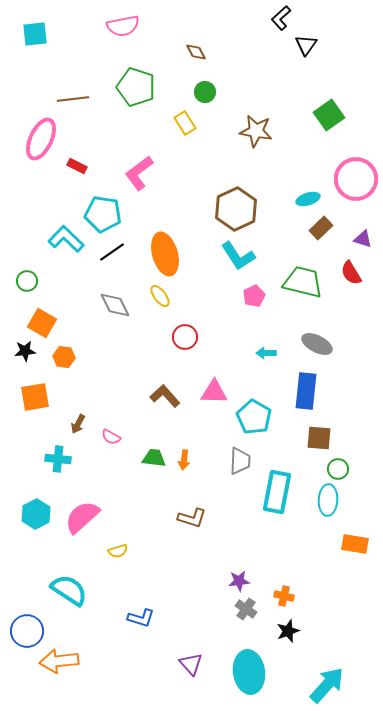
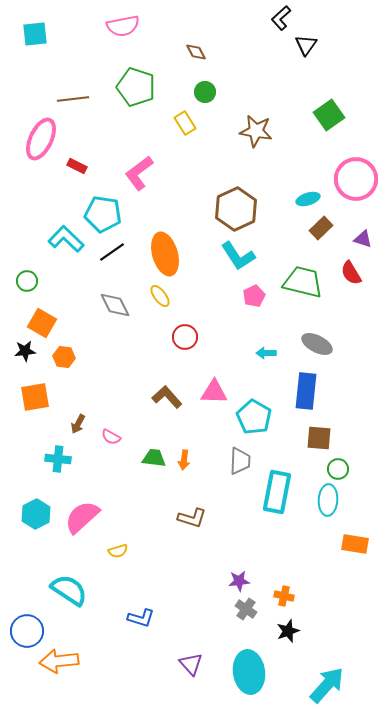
brown L-shape at (165, 396): moved 2 px right, 1 px down
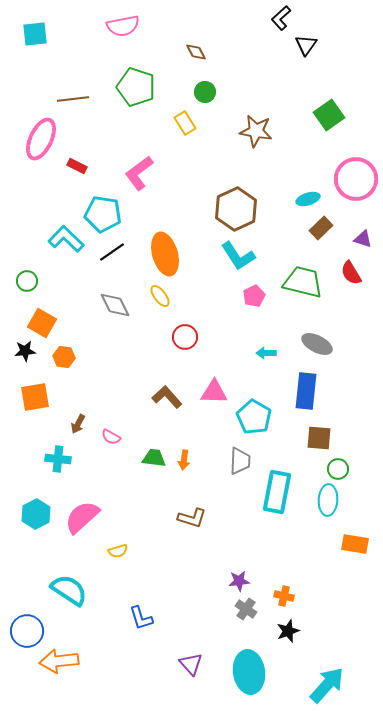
blue L-shape at (141, 618): rotated 56 degrees clockwise
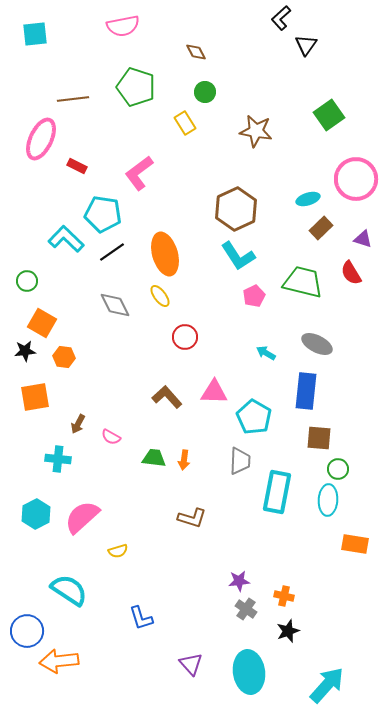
cyan arrow at (266, 353): rotated 30 degrees clockwise
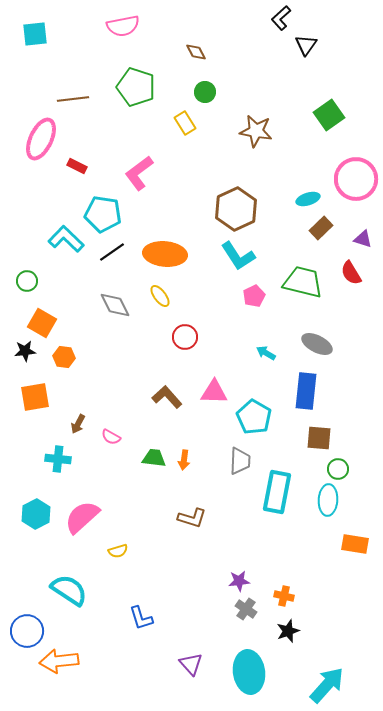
orange ellipse at (165, 254): rotated 69 degrees counterclockwise
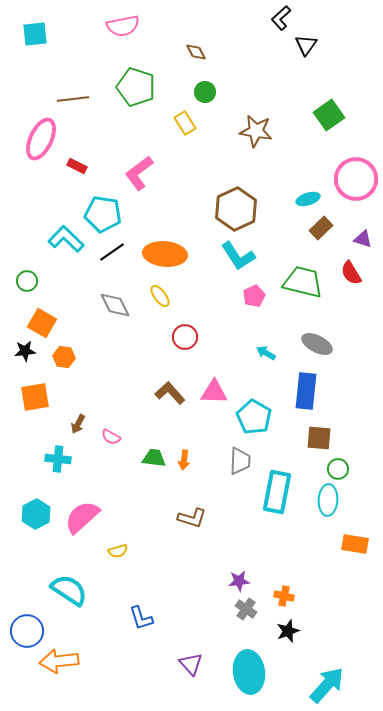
brown L-shape at (167, 397): moved 3 px right, 4 px up
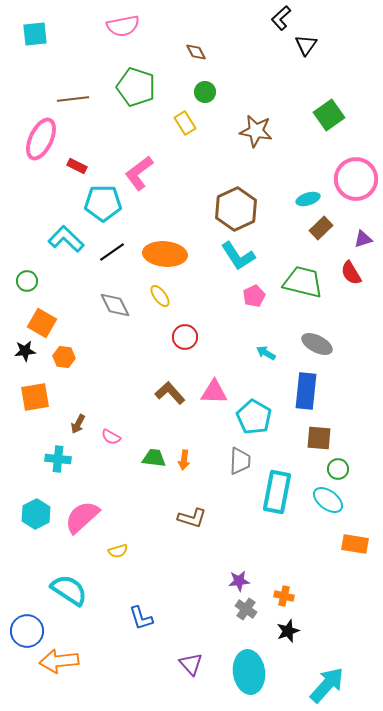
cyan pentagon at (103, 214): moved 11 px up; rotated 9 degrees counterclockwise
purple triangle at (363, 239): rotated 36 degrees counterclockwise
cyan ellipse at (328, 500): rotated 56 degrees counterclockwise
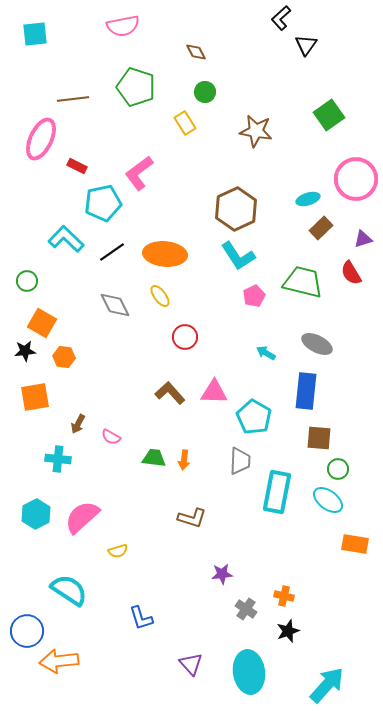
cyan pentagon at (103, 203): rotated 12 degrees counterclockwise
purple star at (239, 581): moved 17 px left, 7 px up
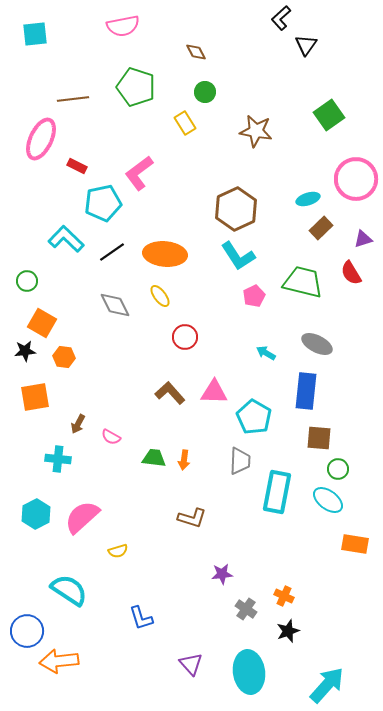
orange cross at (284, 596): rotated 12 degrees clockwise
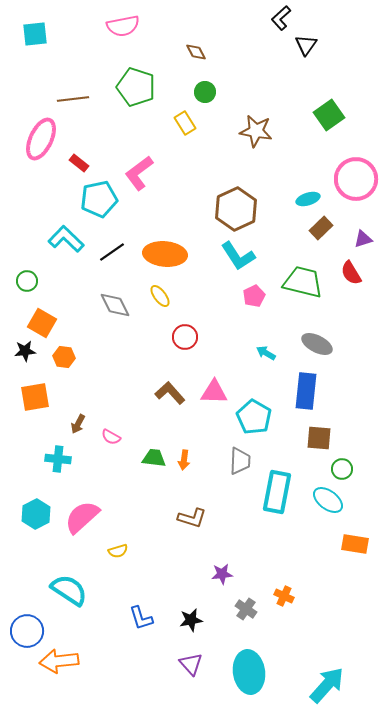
red rectangle at (77, 166): moved 2 px right, 3 px up; rotated 12 degrees clockwise
cyan pentagon at (103, 203): moved 4 px left, 4 px up
green circle at (338, 469): moved 4 px right
black star at (288, 631): moved 97 px left, 11 px up; rotated 10 degrees clockwise
